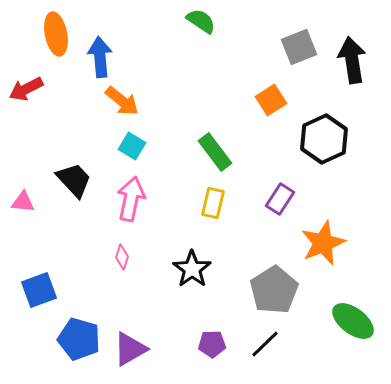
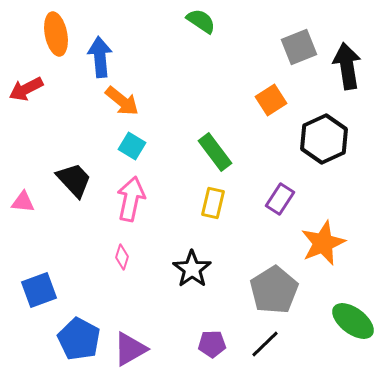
black arrow: moved 5 px left, 6 px down
blue pentagon: rotated 12 degrees clockwise
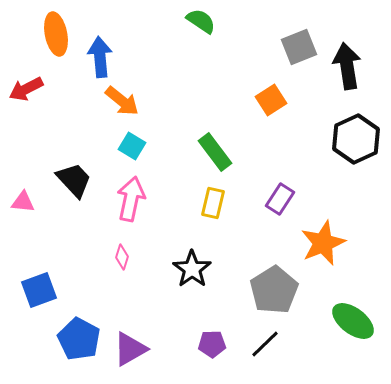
black hexagon: moved 32 px right
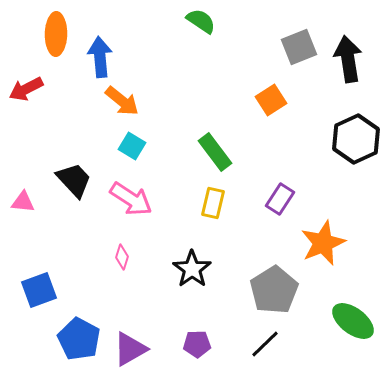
orange ellipse: rotated 12 degrees clockwise
black arrow: moved 1 px right, 7 px up
pink arrow: rotated 111 degrees clockwise
purple pentagon: moved 15 px left
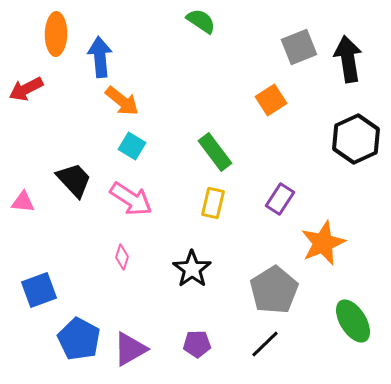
green ellipse: rotated 21 degrees clockwise
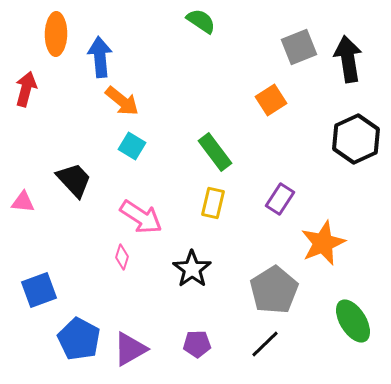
red arrow: rotated 132 degrees clockwise
pink arrow: moved 10 px right, 18 px down
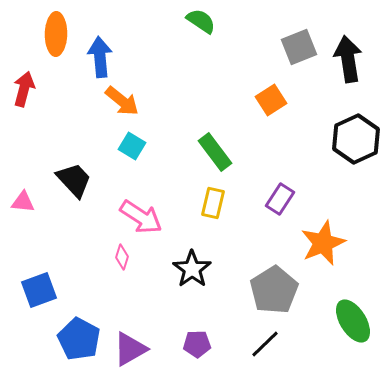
red arrow: moved 2 px left
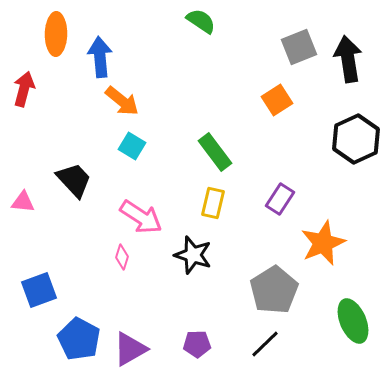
orange square: moved 6 px right
black star: moved 1 px right, 14 px up; rotated 18 degrees counterclockwise
green ellipse: rotated 9 degrees clockwise
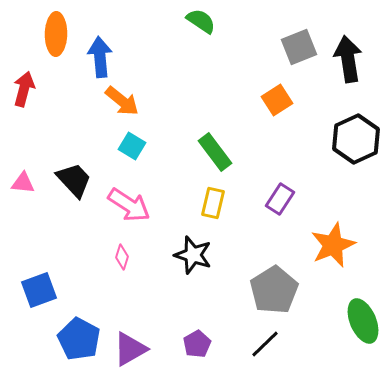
pink triangle: moved 19 px up
pink arrow: moved 12 px left, 12 px up
orange star: moved 10 px right, 2 px down
green ellipse: moved 10 px right
purple pentagon: rotated 28 degrees counterclockwise
